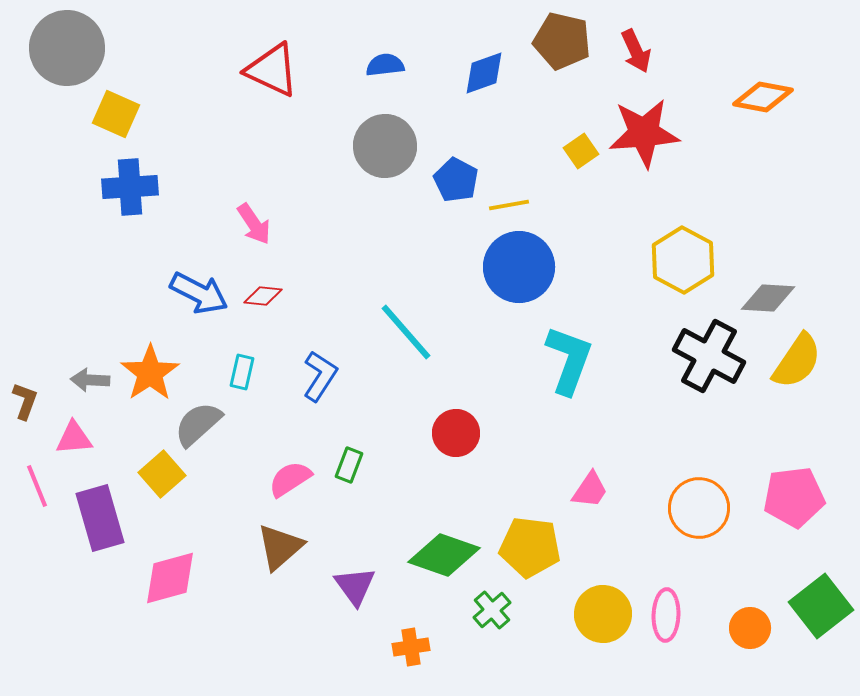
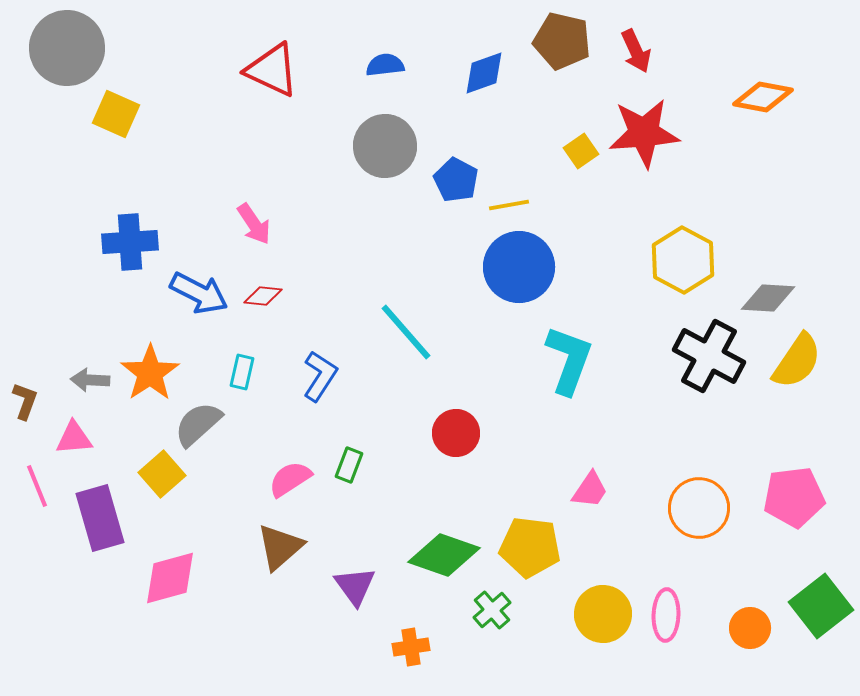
blue cross at (130, 187): moved 55 px down
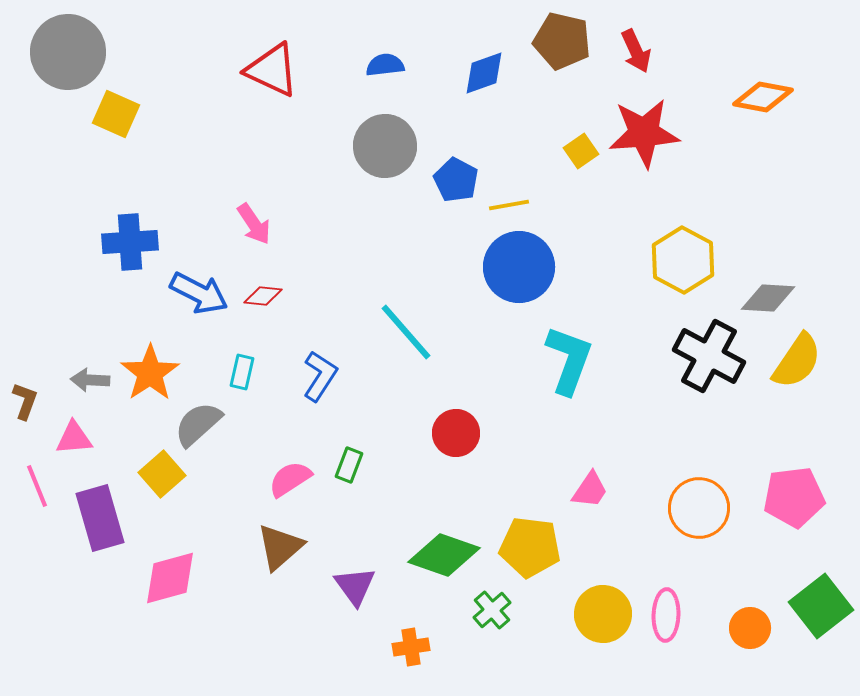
gray circle at (67, 48): moved 1 px right, 4 px down
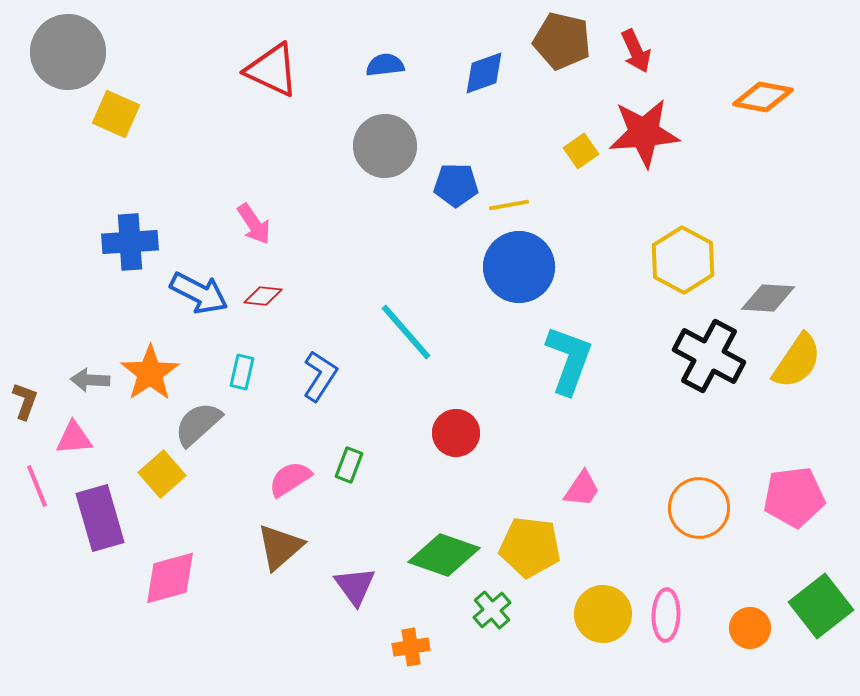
blue pentagon at (456, 180): moved 5 px down; rotated 27 degrees counterclockwise
pink trapezoid at (590, 490): moved 8 px left, 1 px up
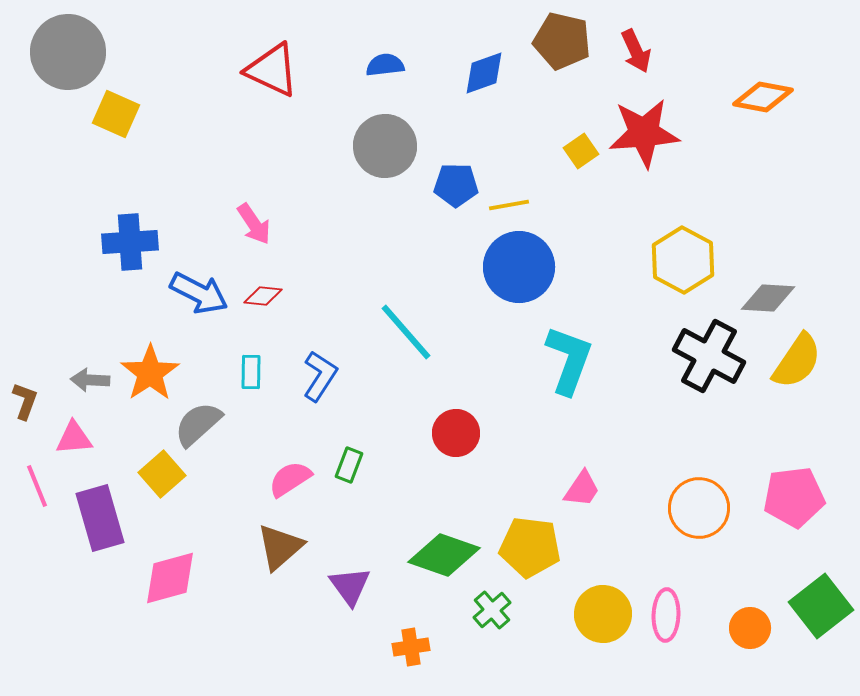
cyan rectangle at (242, 372): moved 9 px right; rotated 12 degrees counterclockwise
purple triangle at (355, 586): moved 5 px left
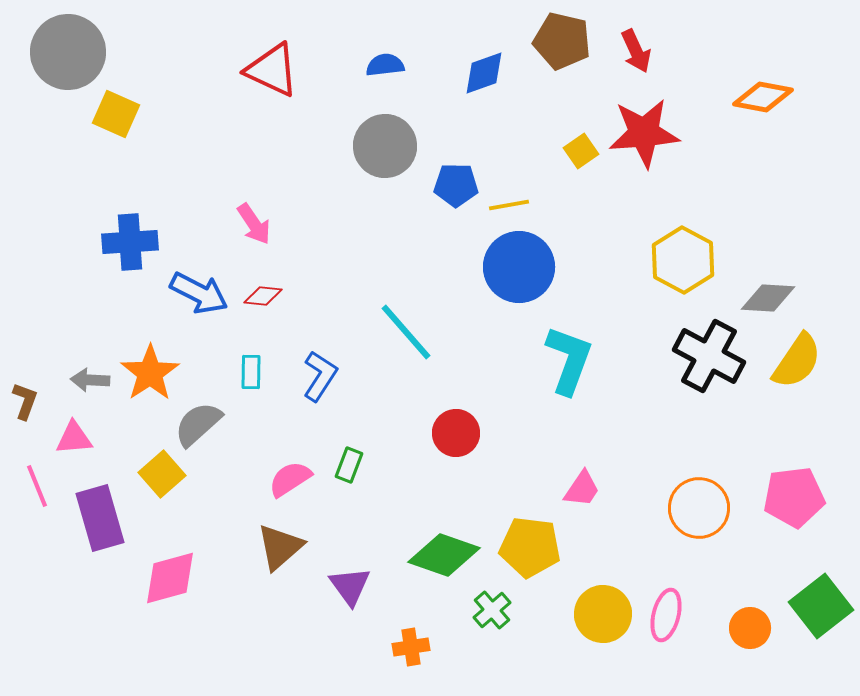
pink ellipse at (666, 615): rotated 12 degrees clockwise
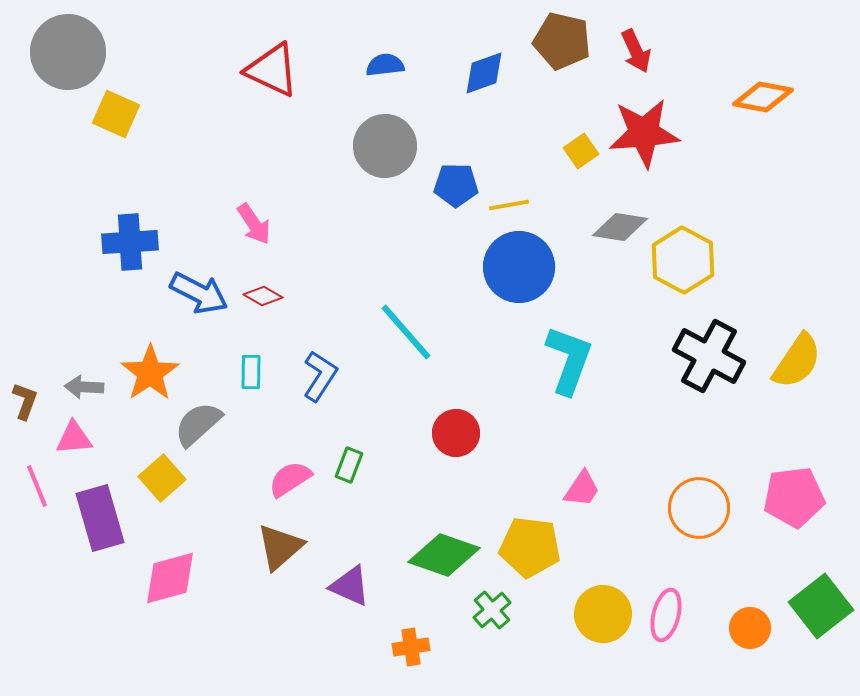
red diamond at (263, 296): rotated 24 degrees clockwise
gray diamond at (768, 298): moved 148 px left, 71 px up; rotated 6 degrees clockwise
gray arrow at (90, 380): moved 6 px left, 7 px down
yellow square at (162, 474): moved 4 px down
purple triangle at (350, 586): rotated 30 degrees counterclockwise
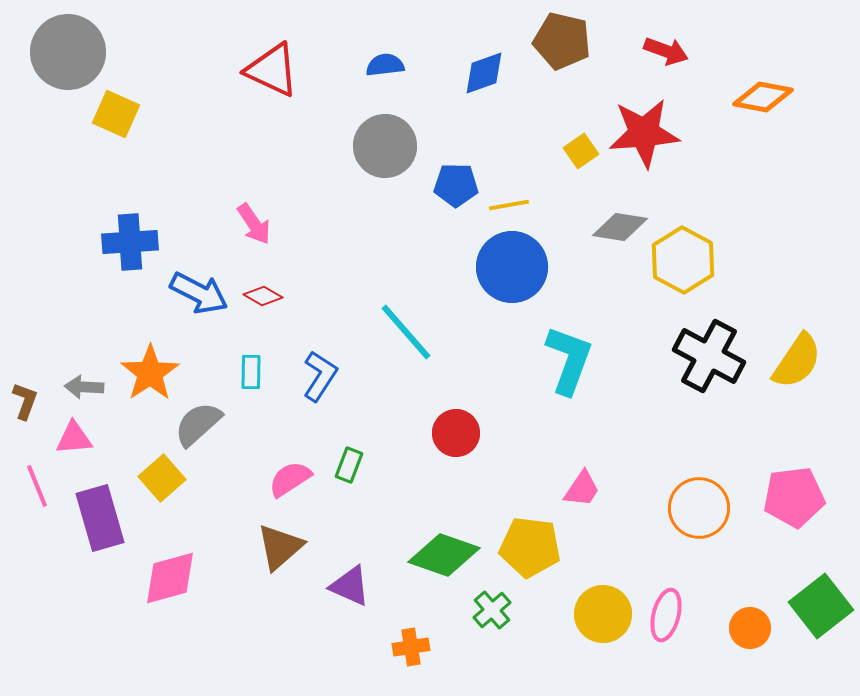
red arrow at (636, 51): moved 30 px right; rotated 45 degrees counterclockwise
blue circle at (519, 267): moved 7 px left
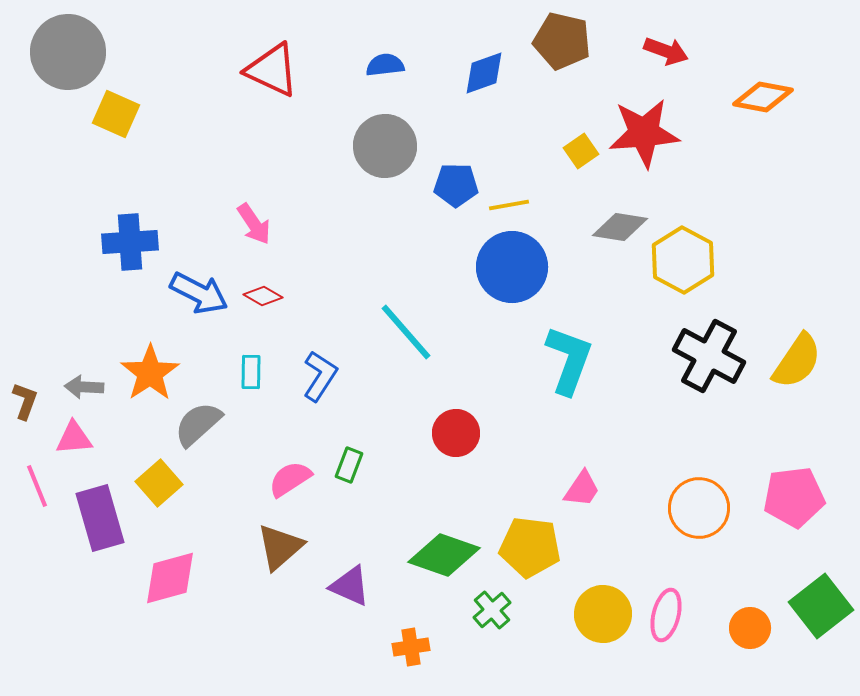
yellow square at (162, 478): moved 3 px left, 5 px down
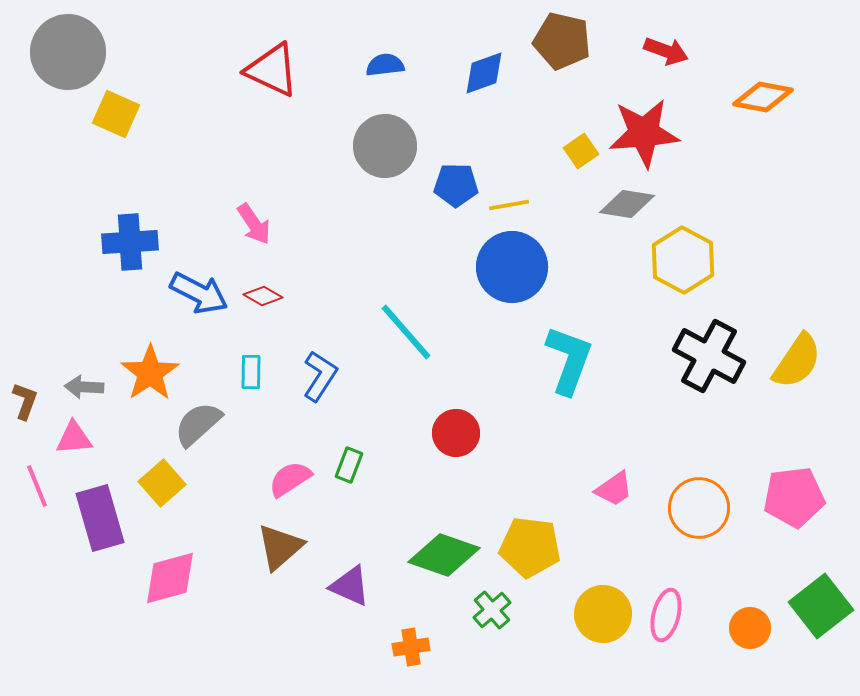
gray diamond at (620, 227): moved 7 px right, 23 px up
yellow square at (159, 483): moved 3 px right
pink trapezoid at (582, 489): moved 32 px right; rotated 21 degrees clockwise
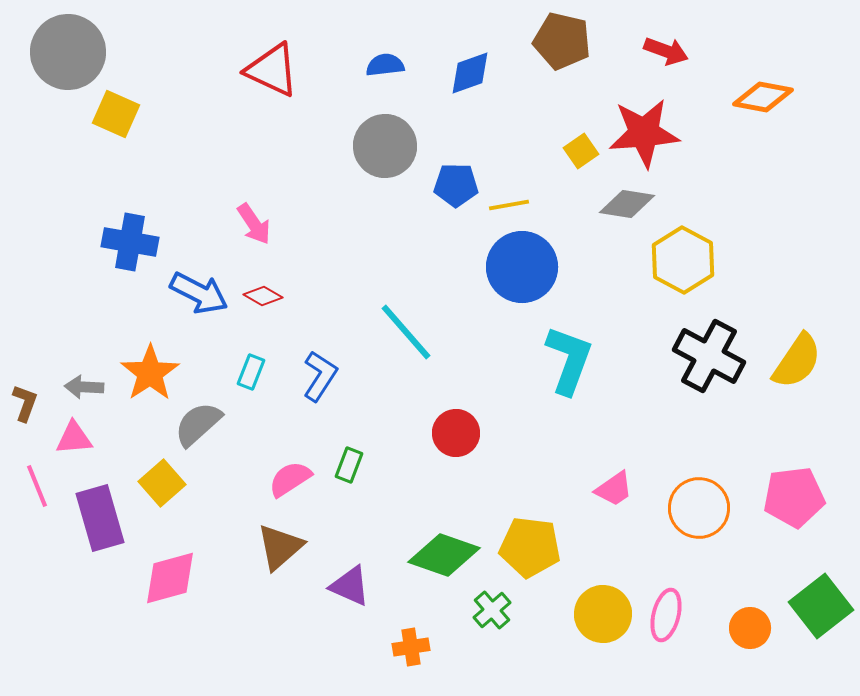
blue diamond at (484, 73): moved 14 px left
blue cross at (130, 242): rotated 14 degrees clockwise
blue circle at (512, 267): moved 10 px right
cyan rectangle at (251, 372): rotated 20 degrees clockwise
brown L-shape at (25, 401): moved 2 px down
